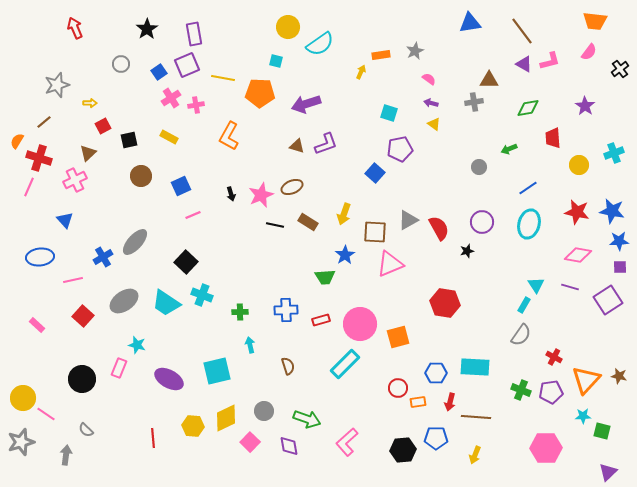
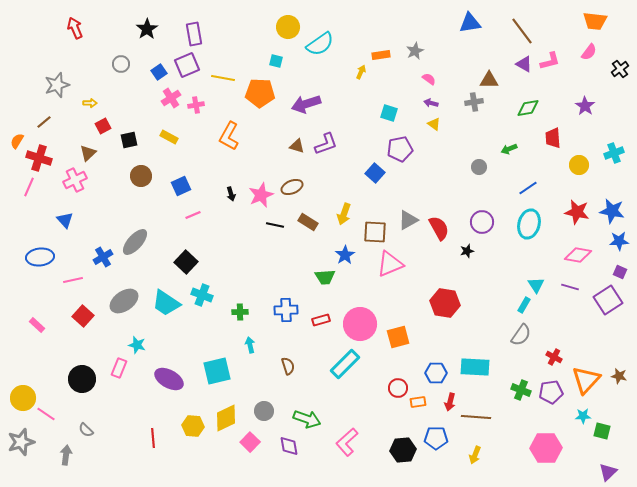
purple square at (620, 267): moved 5 px down; rotated 24 degrees clockwise
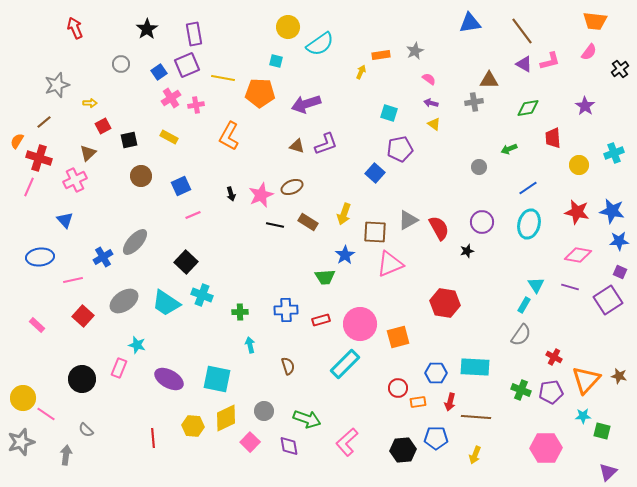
cyan square at (217, 371): moved 8 px down; rotated 24 degrees clockwise
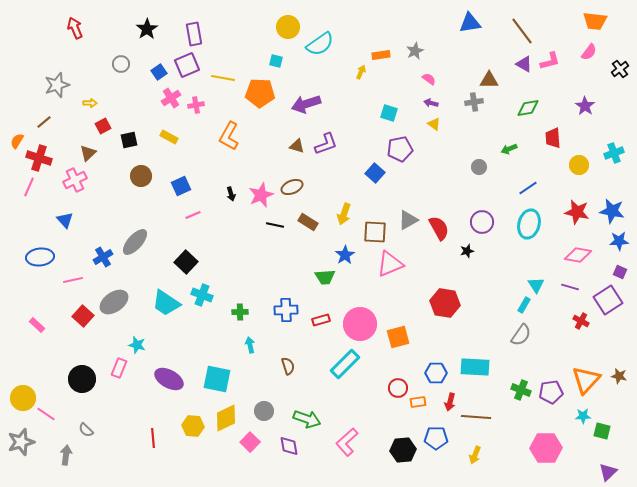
gray ellipse at (124, 301): moved 10 px left, 1 px down
red cross at (554, 357): moved 27 px right, 36 px up
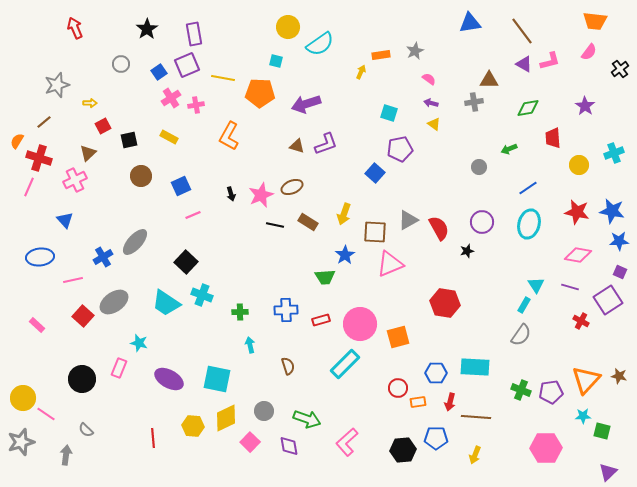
cyan star at (137, 345): moved 2 px right, 2 px up
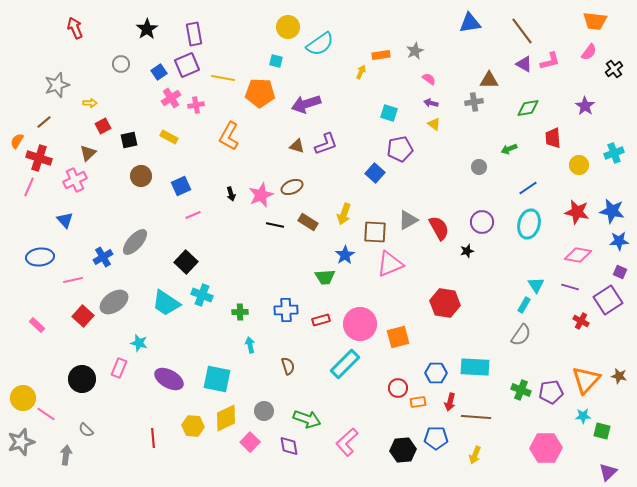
black cross at (620, 69): moved 6 px left
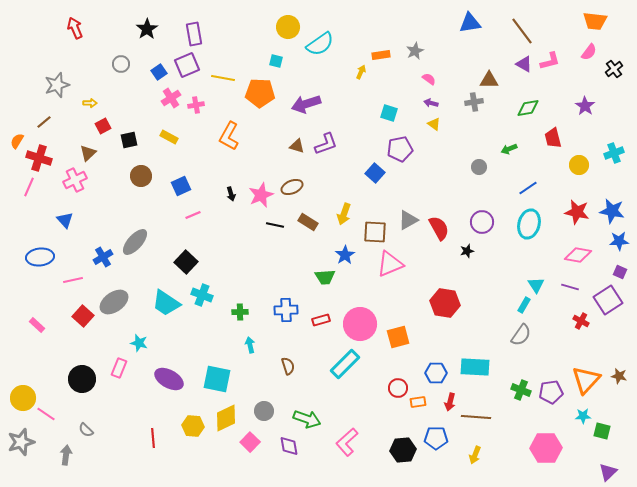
red trapezoid at (553, 138): rotated 10 degrees counterclockwise
